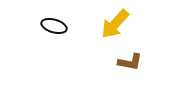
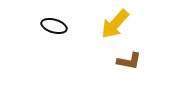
brown L-shape: moved 1 px left, 1 px up
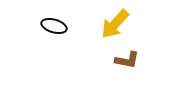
brown L-shape: moved 2 px left, 1 px up
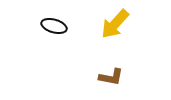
brown L-shape: moved 16 px left, 17 px down
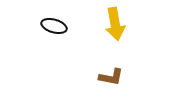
yellow arrow: rotated 52 degrees counterclockwise
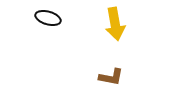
black ellipse: moved 6 px left, 8 px up
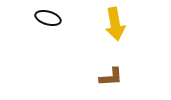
brown L-shape: rotated 15 degrees counterclockwise
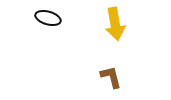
brown L-shape: rotated 100 degrees counterclockwise
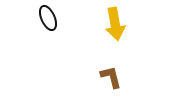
black ellipse: rotated 50 degrees clockwise
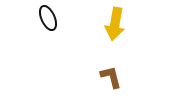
yellow arrow: rotated 20 degrees clockwise
